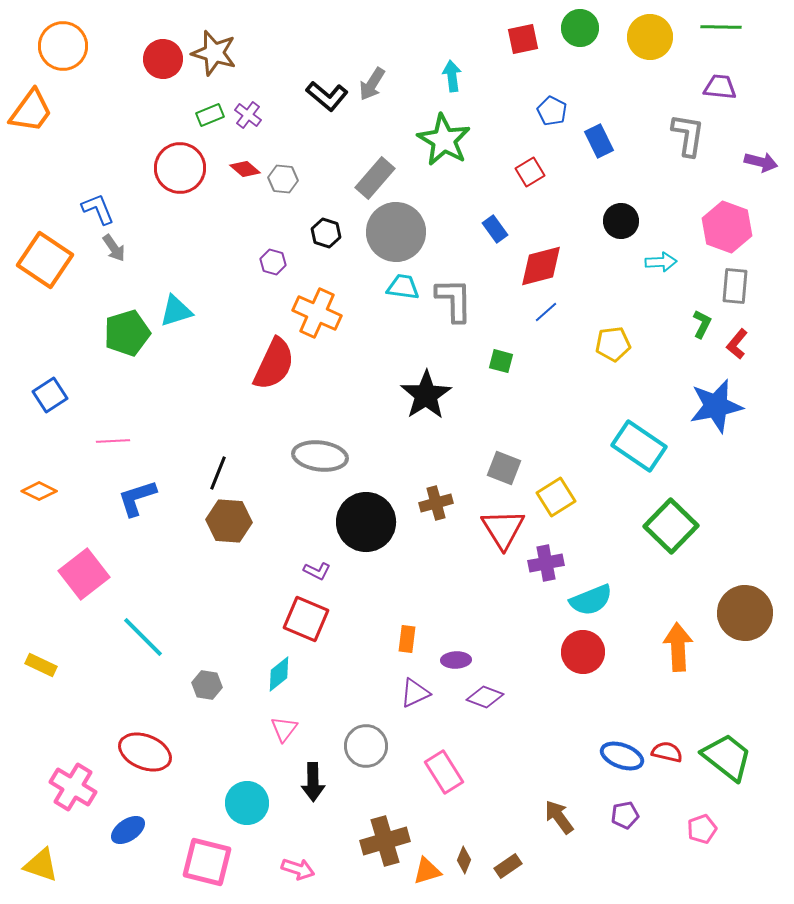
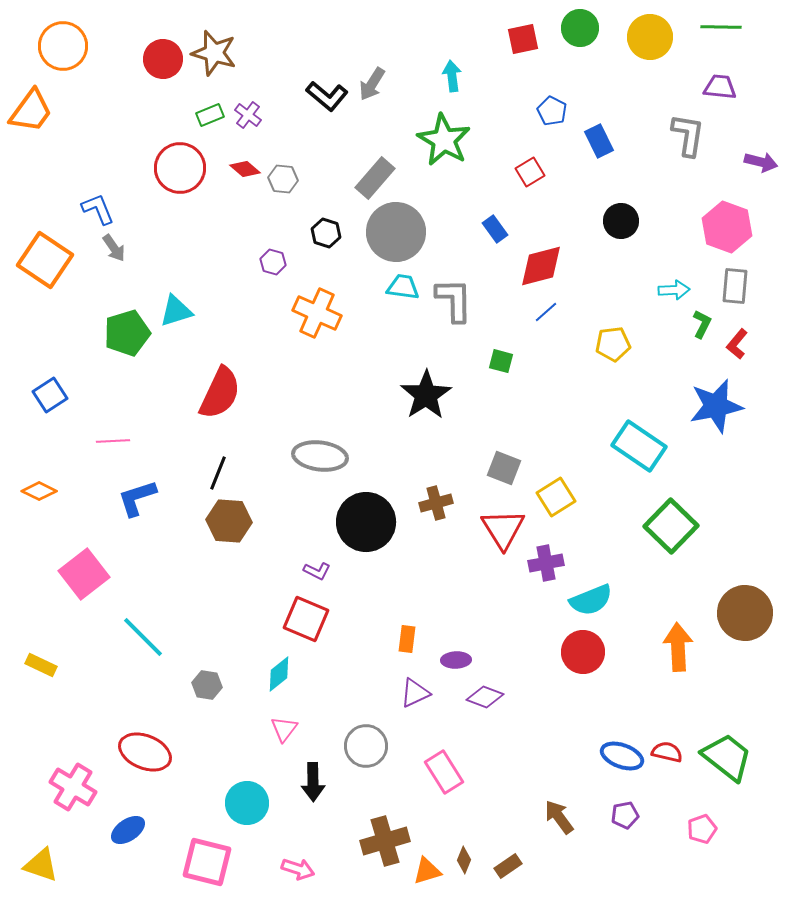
cyan arrow at (661, 262): moved 13 px right, 28 px down
red semicircle at (274, 364): moved 54 px left, 29 px down
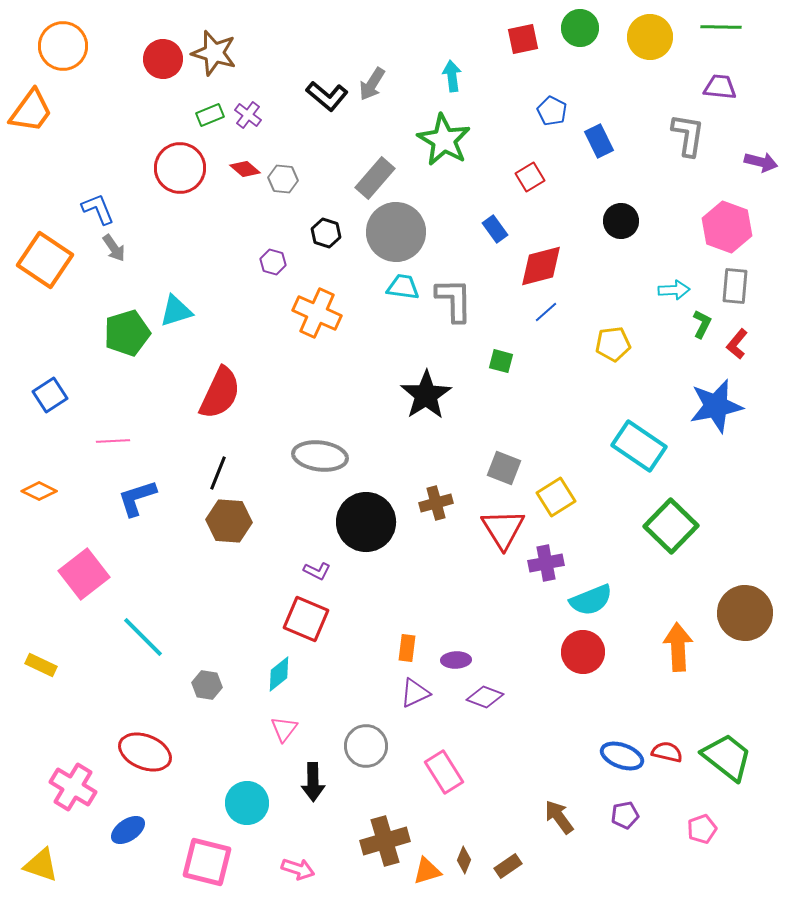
red square at (530, 172): moved 5 px down
orange rectangle at (407, 639): moved 9 px down
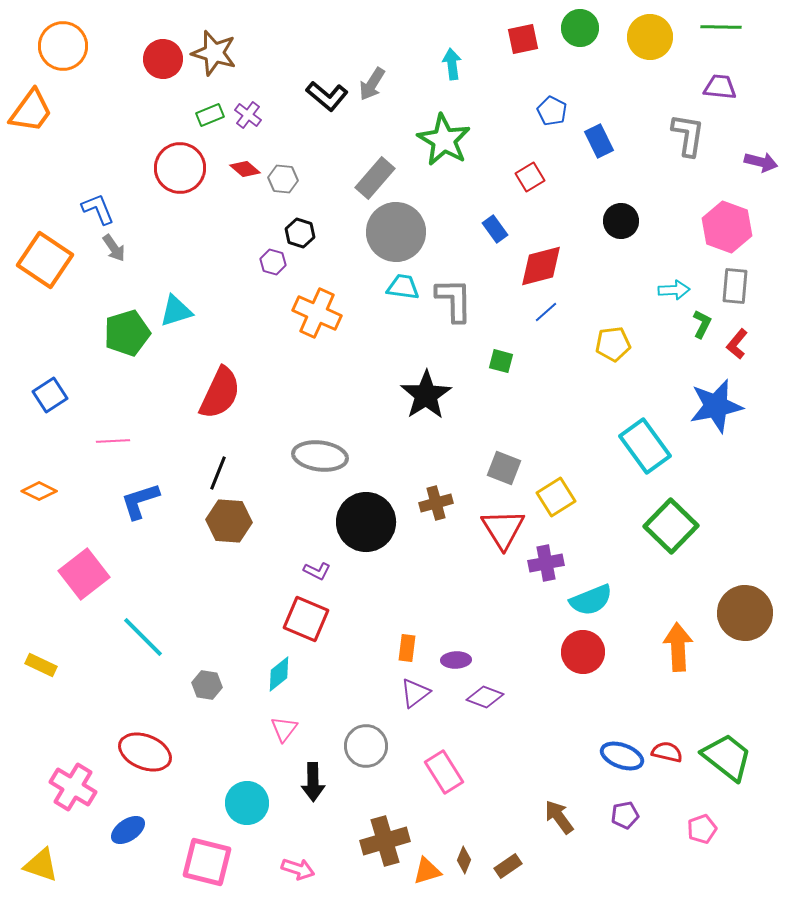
cyan arrow at (452, 76): moved 12 px up
black hexagon at (326, 233): moved 26 px left
cyan rectangle at (639, 446): moved 6 px right; rotated 20 degrees clockwise
blue L-shape at (137, 498): moved 3 px right, 3 px down
purple triangle at (415, 693): rotated 12 degrees counterclockwise
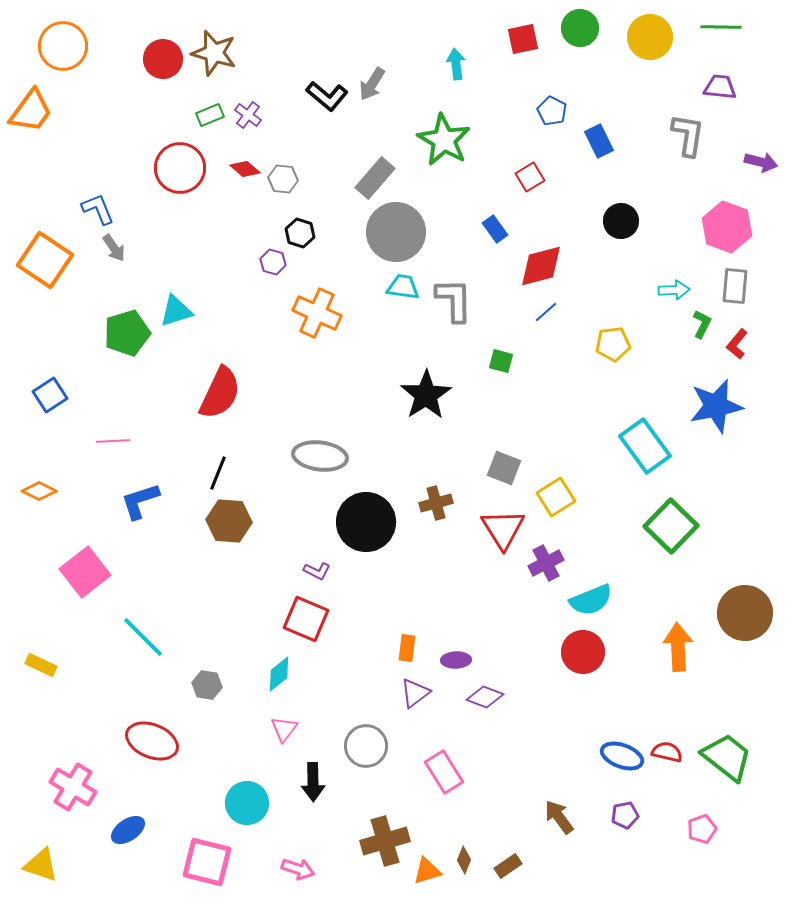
cyan arrow at (452, 64): moved 4 px right
purple cross at (546, 563): rotated 16 degrees counterclockwise
pink square at (84, 574): moved 1 px right, 2 px up
red ellipse at (145, 752): moved 7 px right, 11 px up
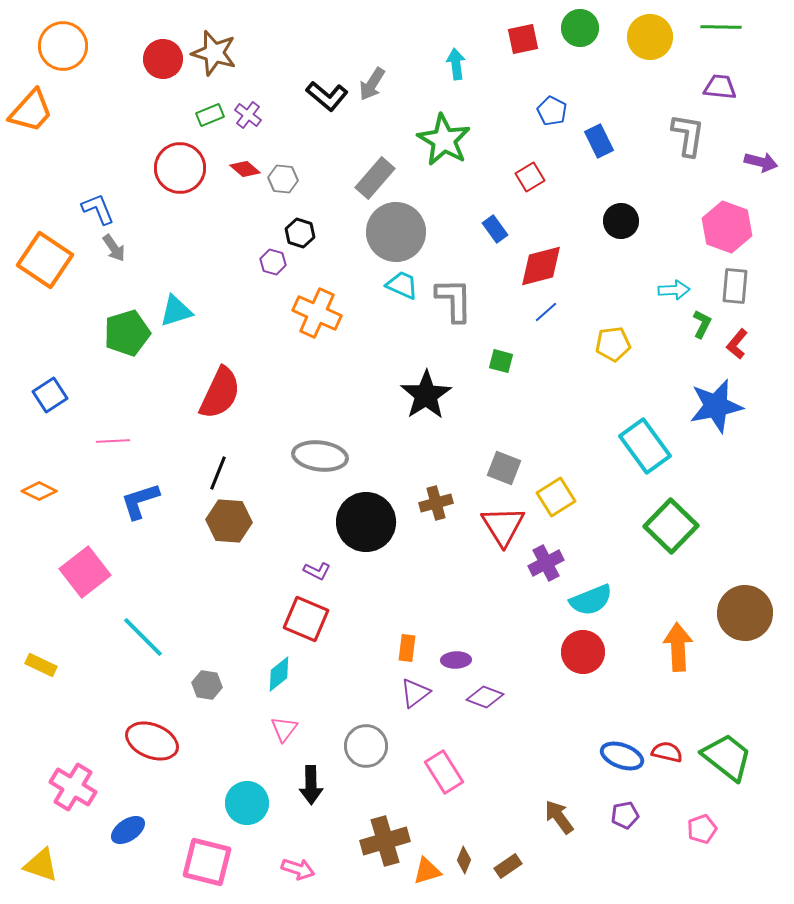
orange trapezoid at (31, 111): rotated 6 degrees clockwise
cyan trapezoid at (403, 287): moved 1 px left, 2 px up; rotated 16 degrees clockwise
red triangle at (503, 529): moved 3 px up
black arrow at (313, 782): moved 2 px left, 3 px down
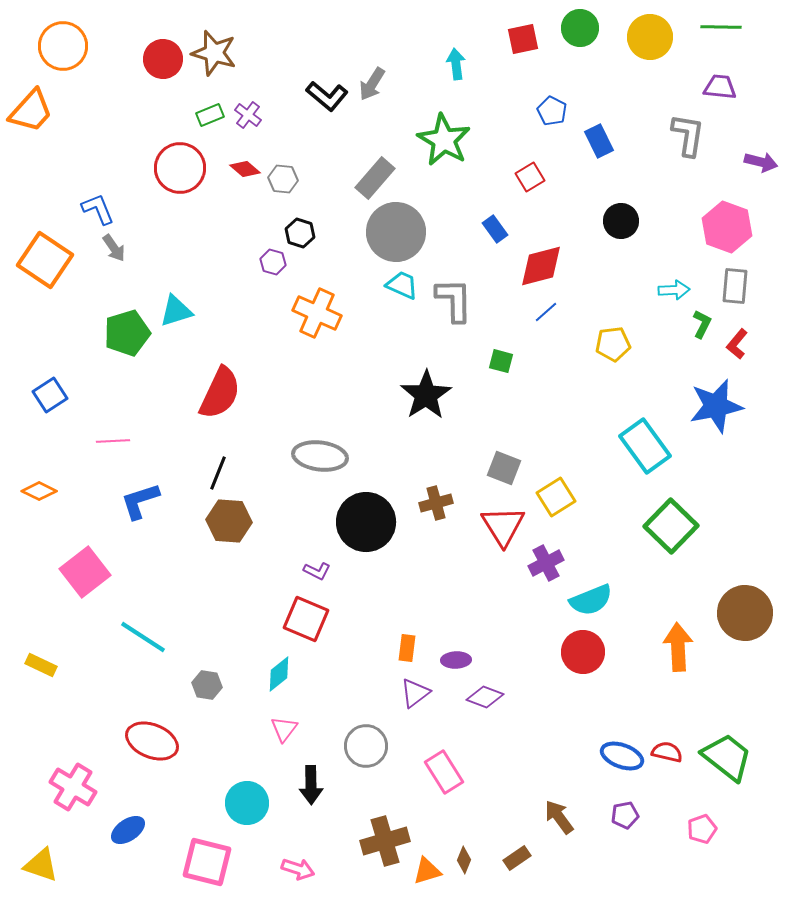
cyan line at (143, 637): rotated 12 degrees counterclockwise
brown rectangle at (508, 866): moved 9 px right, 8 px up
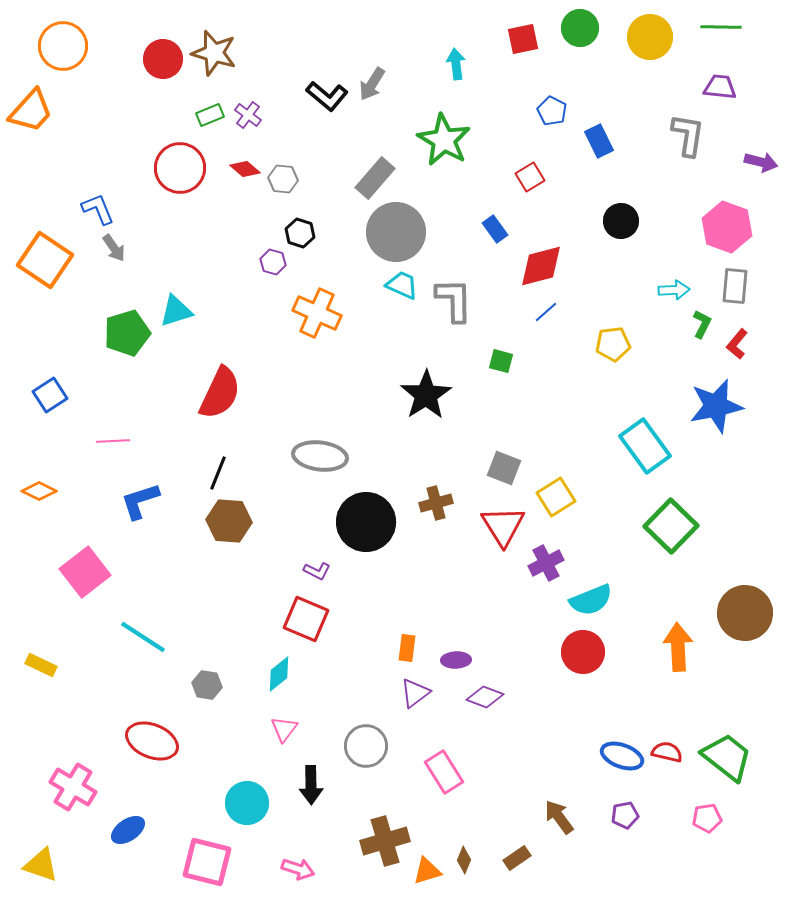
pink pentagon at (702, 829): moved 5 px right, 11 px up; rotated 12 degrees clockwise
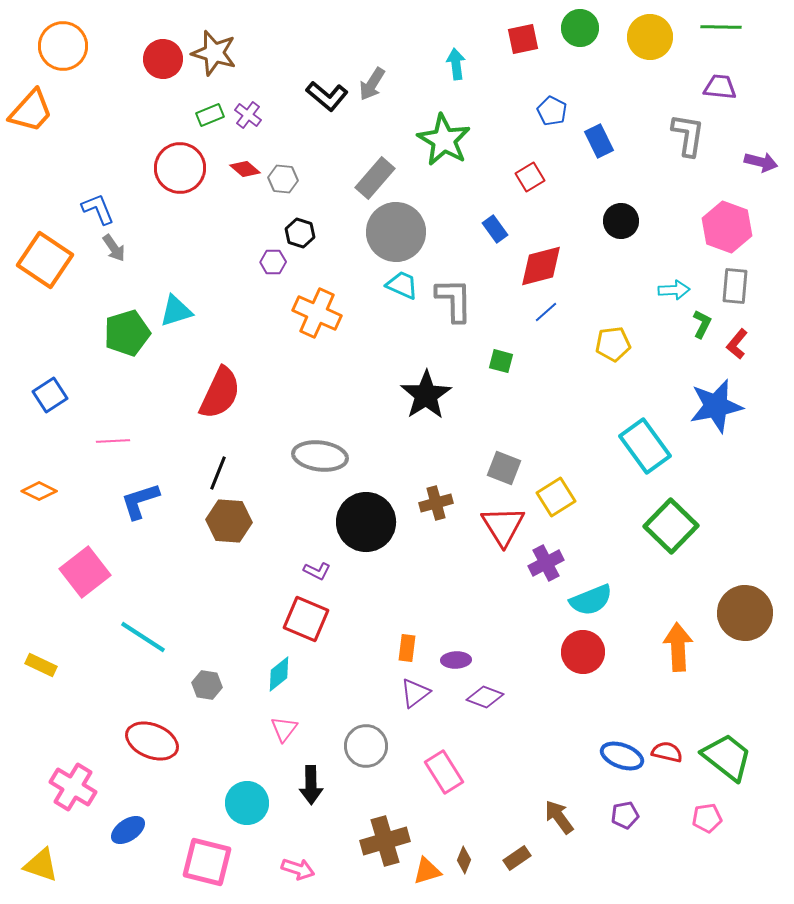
purple hexagon at (273, 262): rotated 15 degrees counterclockwise
